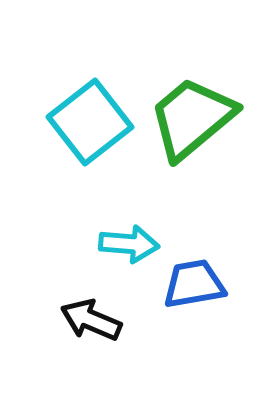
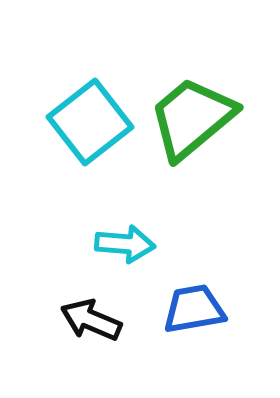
cyan arrow: moved 4 px left
blue trapezoid: moved 25 px down
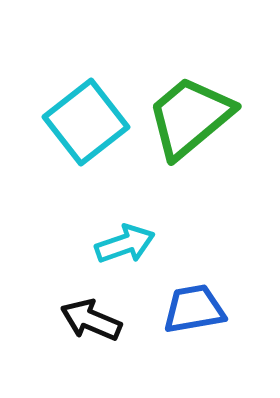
green trapezoid: moved 2 px left, 1 px up
cyan square: moved 4 px left
cyan arrow: rotated 24 degrees counterclockwise
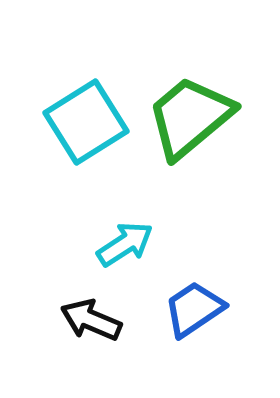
cyan square: rotated 6 degrees clockwise
cyan arrow: rotated 14 degrees counterclockwise
blue trapezoid: rotated 24 degrees counterclockwise
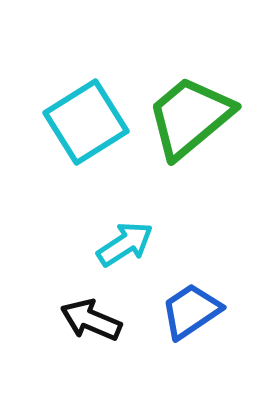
blue trapezoid: moved 3 px left, 2 px down
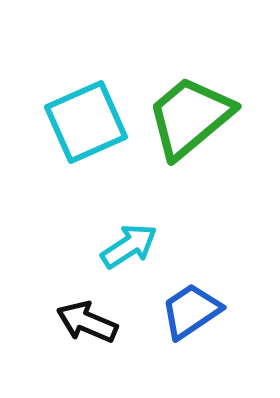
cyan square: rotated 8 degrees clockwise
cyan arrow: moved 4 px right, 2 px down
black arrow: moved 4 px left, 2 px down
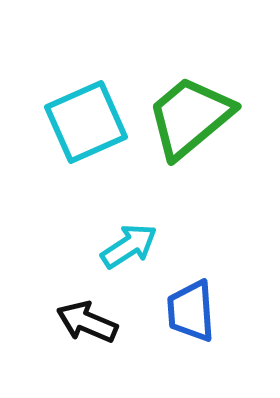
blue trapezoid: rotated 60 degrees counterclockwise
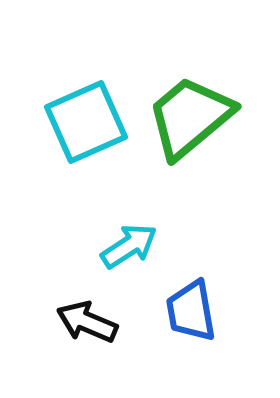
blue trapezoid: rotated 6 degrees counterclockwise
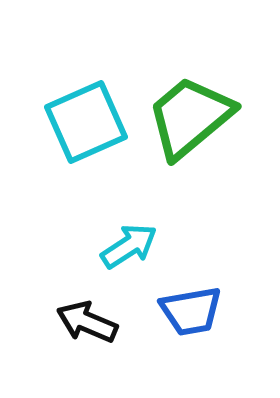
blue trapezoid: rotated 90 degrees counterclockwise
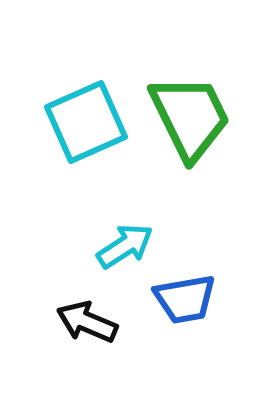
green trapezoid: rotated 104 degrees clockwise
cyan arrow: moved 4 px left
blue trapezoid: moved 6 px left, 12 px up
